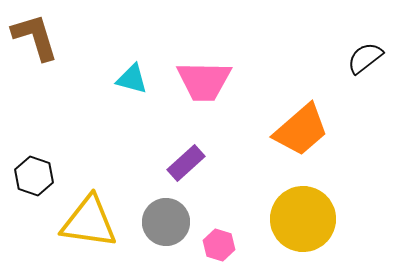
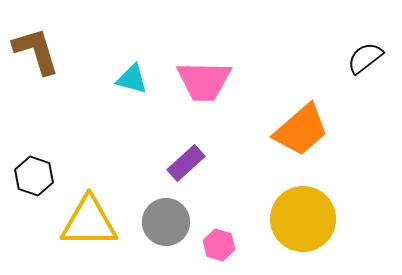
brown L-shape: moved 1 px right, 14 px down
yellow triangle: rotated 8 degrees counterclockwise
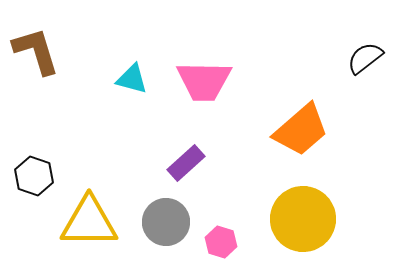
pink hexagon: moved 2 px right, 3 px up
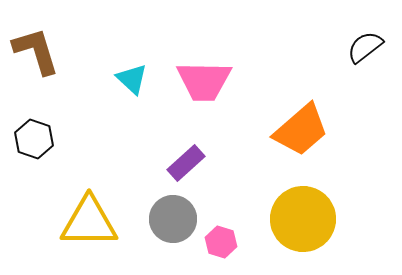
black semicircle: moved 11 px up
cyan triangle: rotated 28 degrees clockwise
black hexagon: moved 37 px up
gray circle: moved 7 px right, 3 px up
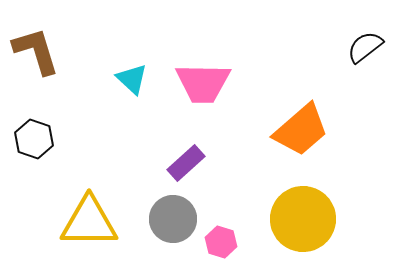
pink trapezoid: moved 1 px left, 2 px down
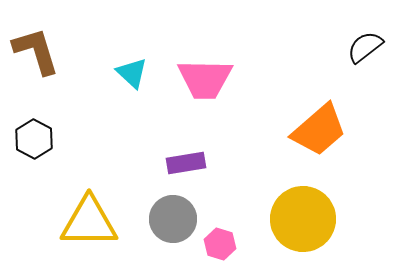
cyan triangle: moved 6 px up
pink trapezoid: moved 2 px right, 4 px up
orange trapezoid: moved 18 px right
black hexagon: rotated 9 degrees clockwise
purple rectangle: rotated 33 degrees clockwise
pink hexagon: moved 1 px left, 2 px down
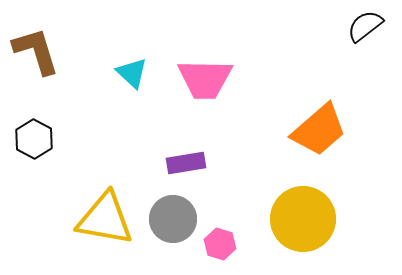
black semicircle: moved 21 px up
yellow triangle: moved 16 px right, 3 px up; rotated 10 degrees clockwise
